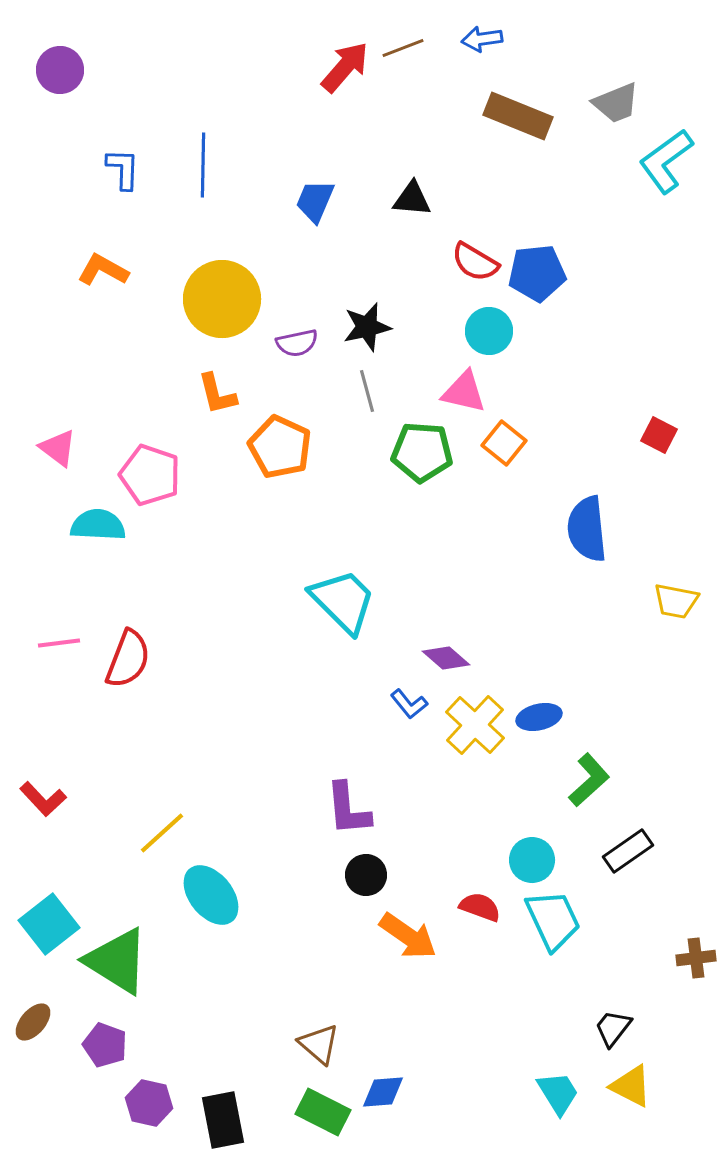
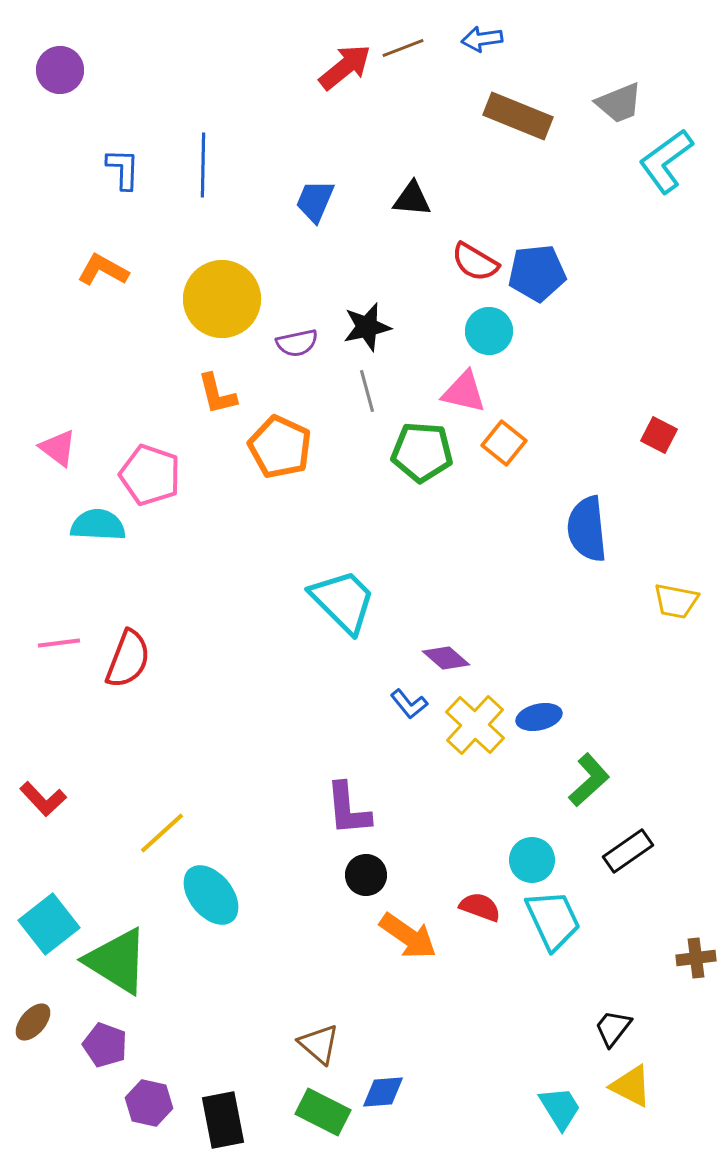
red arrow at (345, 67): rotated 10 degrees clockwise
gray trapezoid at (616, 103): moved 3 px right
cyan trapezoid at (558, 1093): moved 2 px right, 15 px down
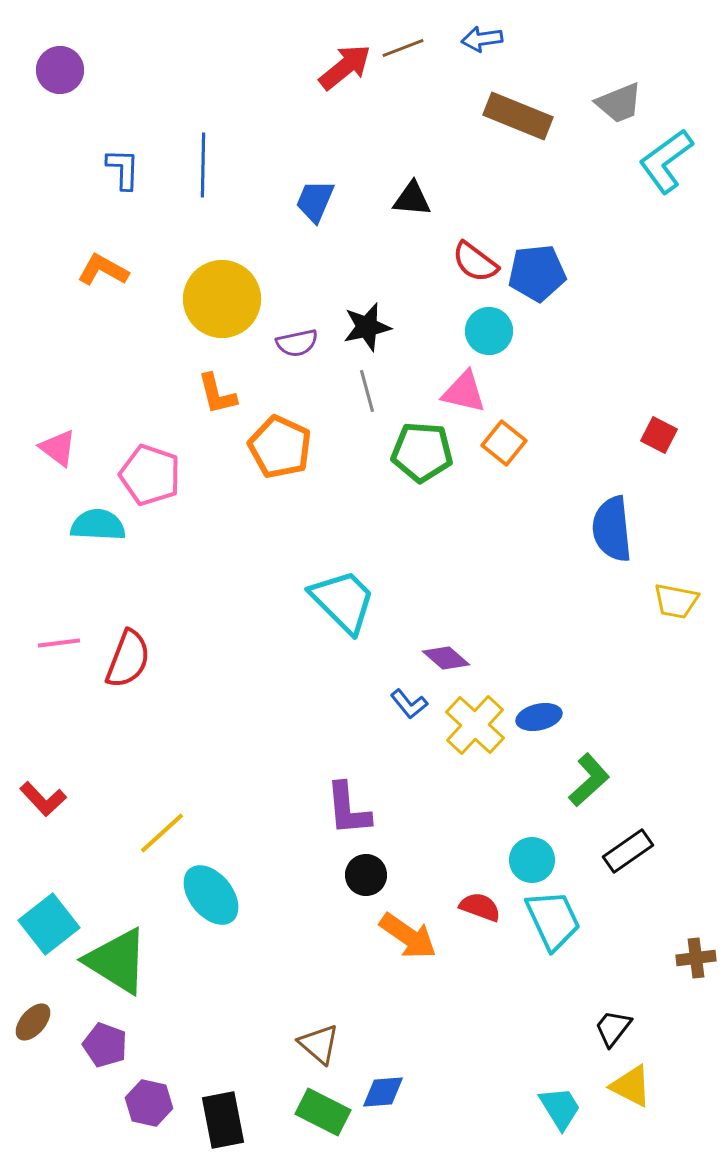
red semicircle at (475, 262): rotated 6 degrees clockwise
blue semicircle at (587, 529): moved 25 px right
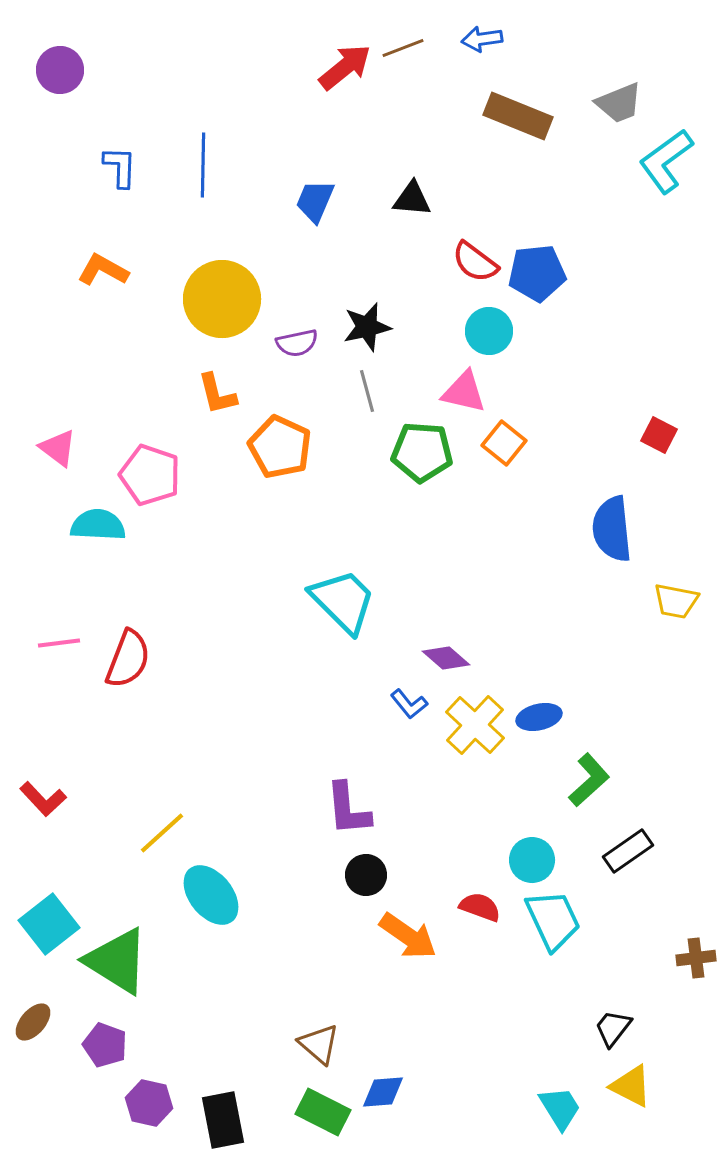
blue L-shape at (123, 169): moved 3 px left, 2 px up
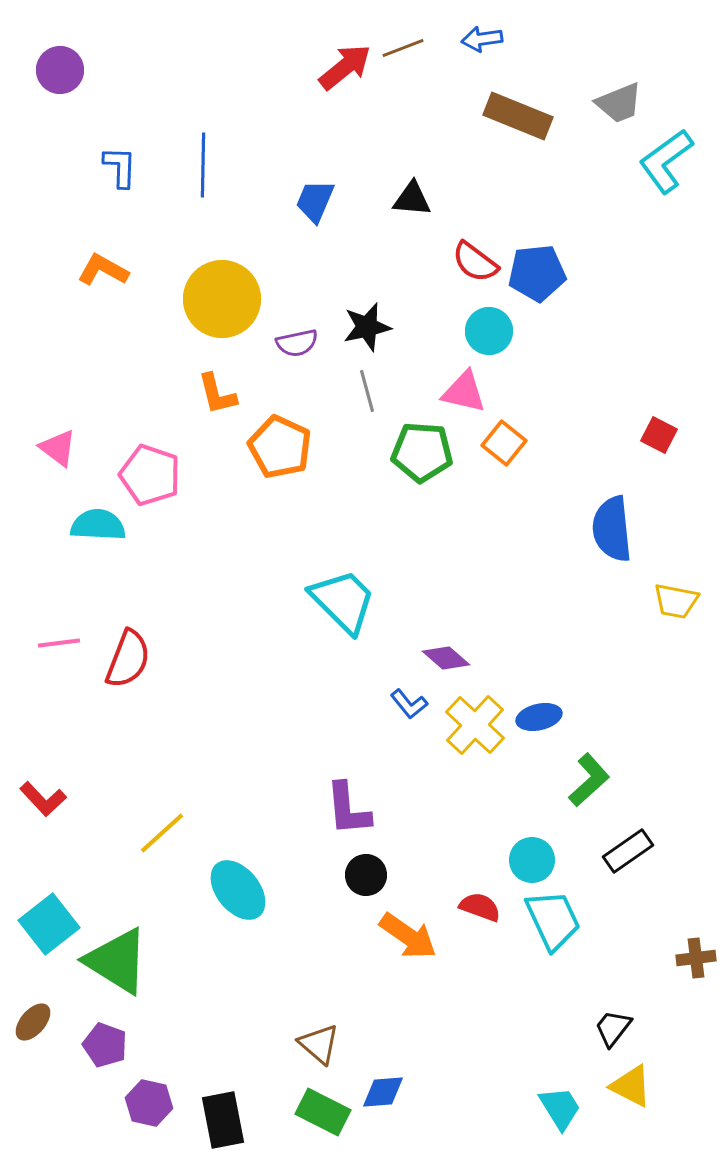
cyan ellipse at (211, 895): moved 27 px right, 5 px up
